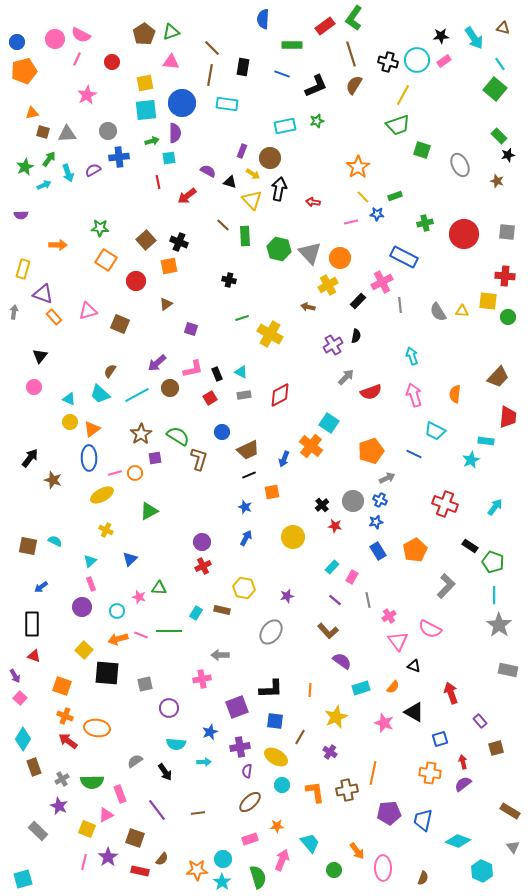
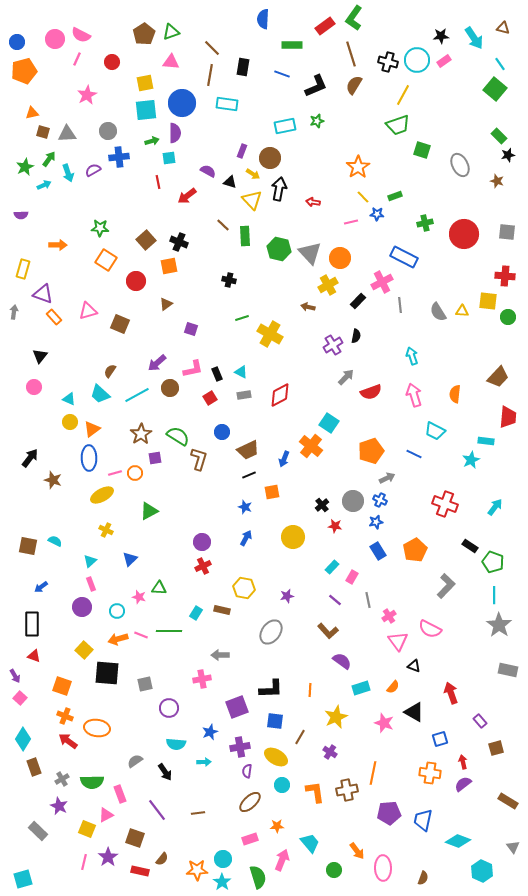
brown rectangle at (510, 811): moved 2 px left, 10 px up
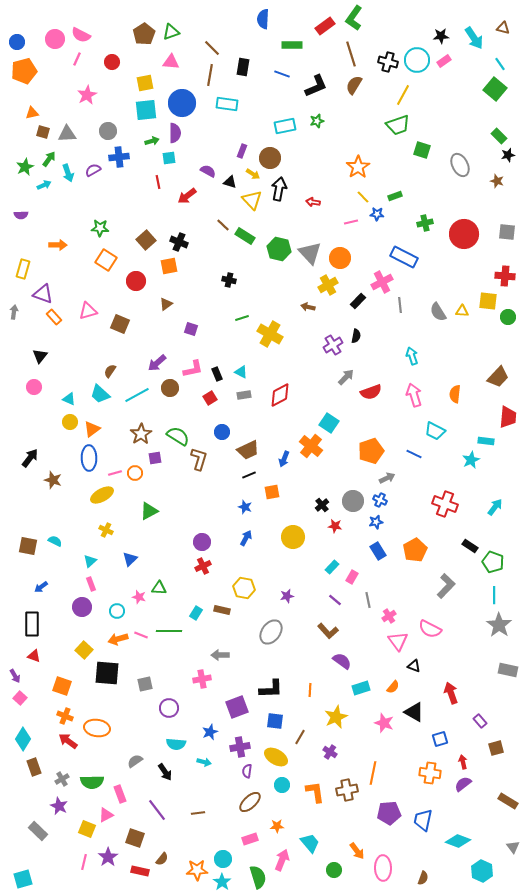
green rectangle at (245, 236): rotated 54 degrees counterclockwise
cyan arrow at (204, 762): rotated 16 degrees clockwise
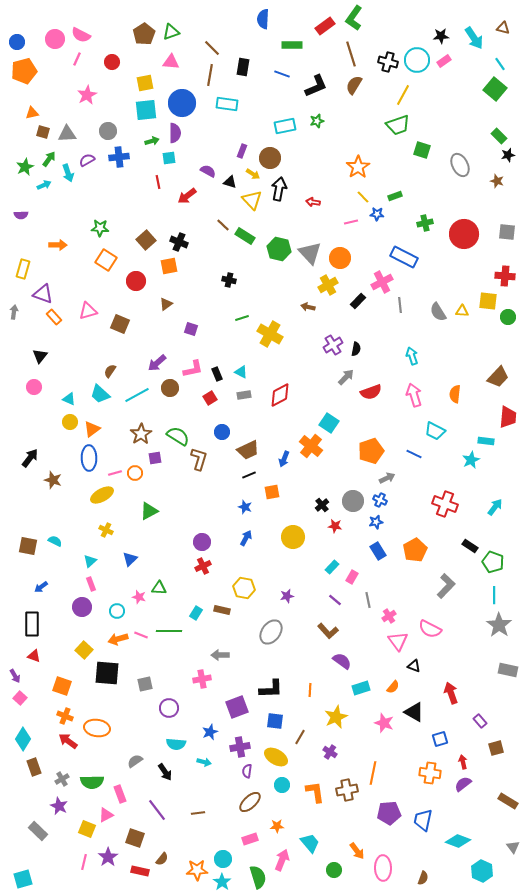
purple semicircle at (93, 170): moved 6 px left, 10 px up
black semicircle at (356, 336): moved 13 px down
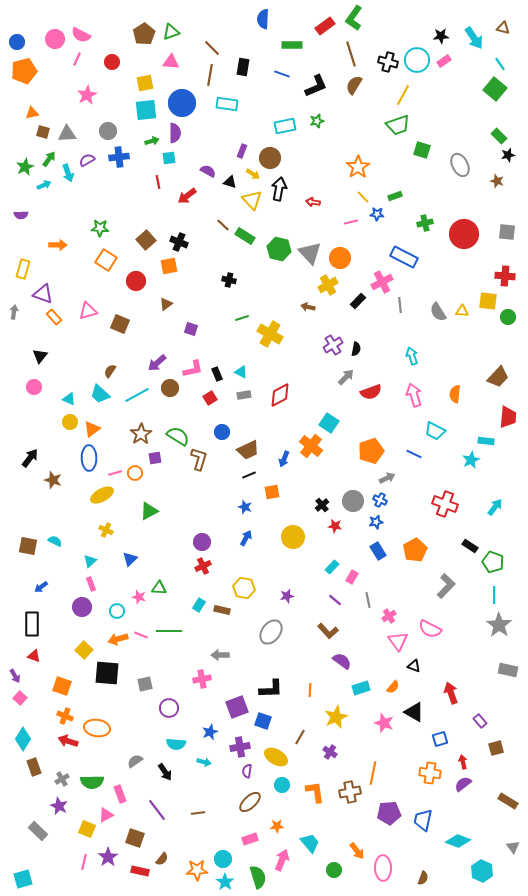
cyan rectangle at (196, 613): moved 3 px right, 8 px up
blue square at (275, 721): moved 12 px left; rotated 12 degrees clockwise
red arrow at (68, 741): rotated 18 degrees counterclockwise
brown cross at (347, 790): moved 3 px right, 2 px down
cyan star at (222, 882): moved 3 px right
